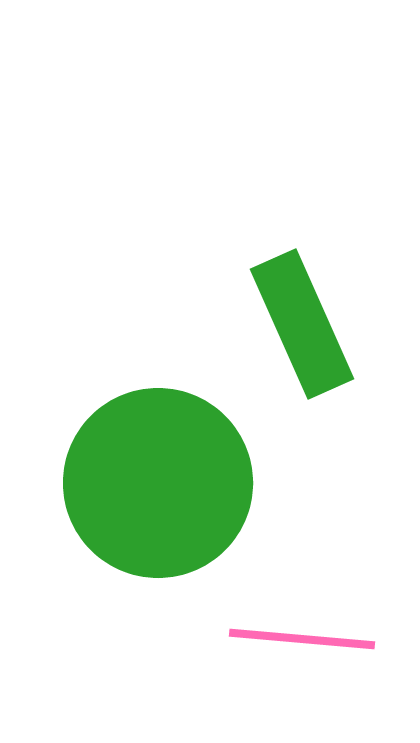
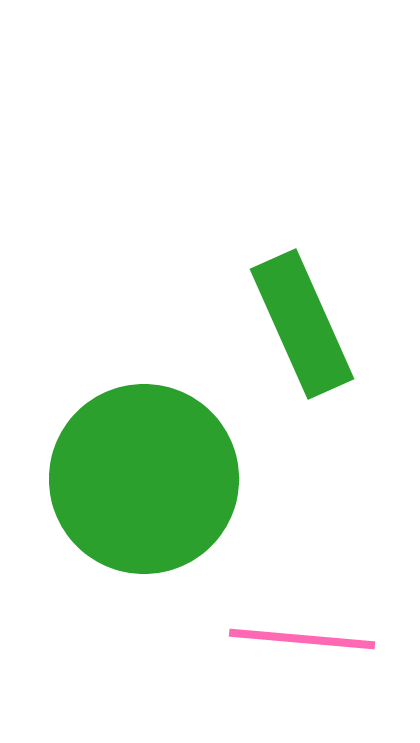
green circle: moved 14 px left, 4 px up
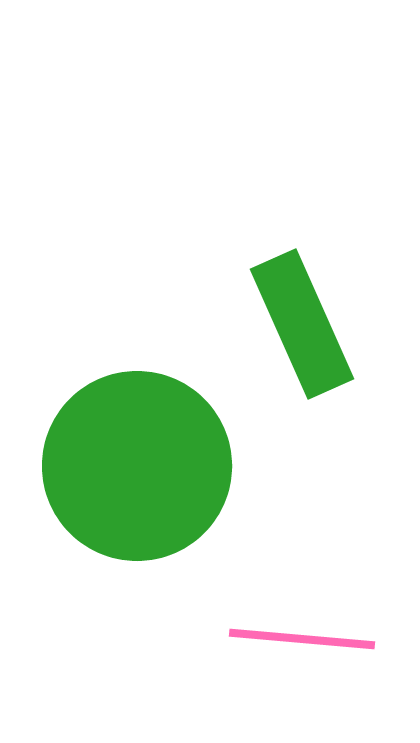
green circle: moved 7 px left, 13 px up
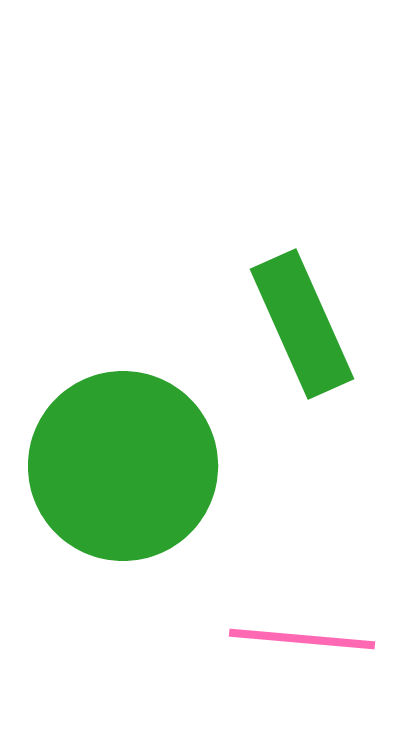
green circle: moved 14 px left
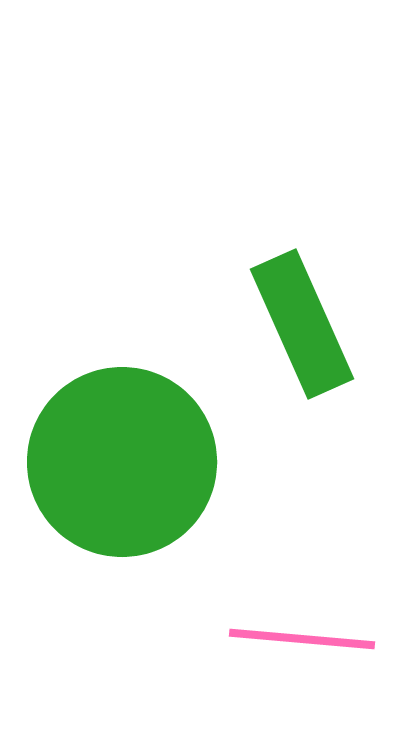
green circle: moved 1 px left, 4 px up
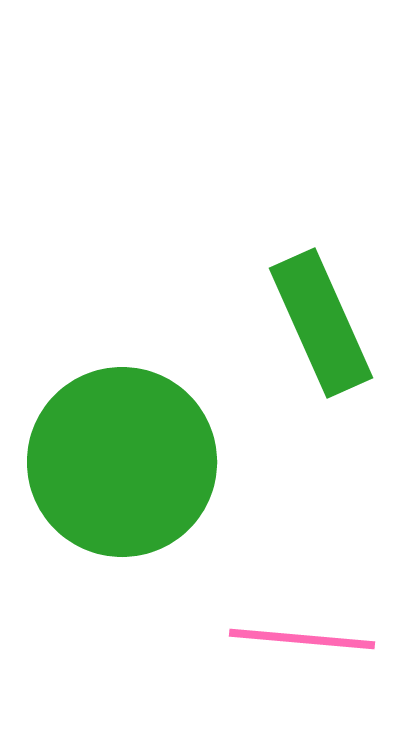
green rectangle: moved 19 px right, 1 px up
